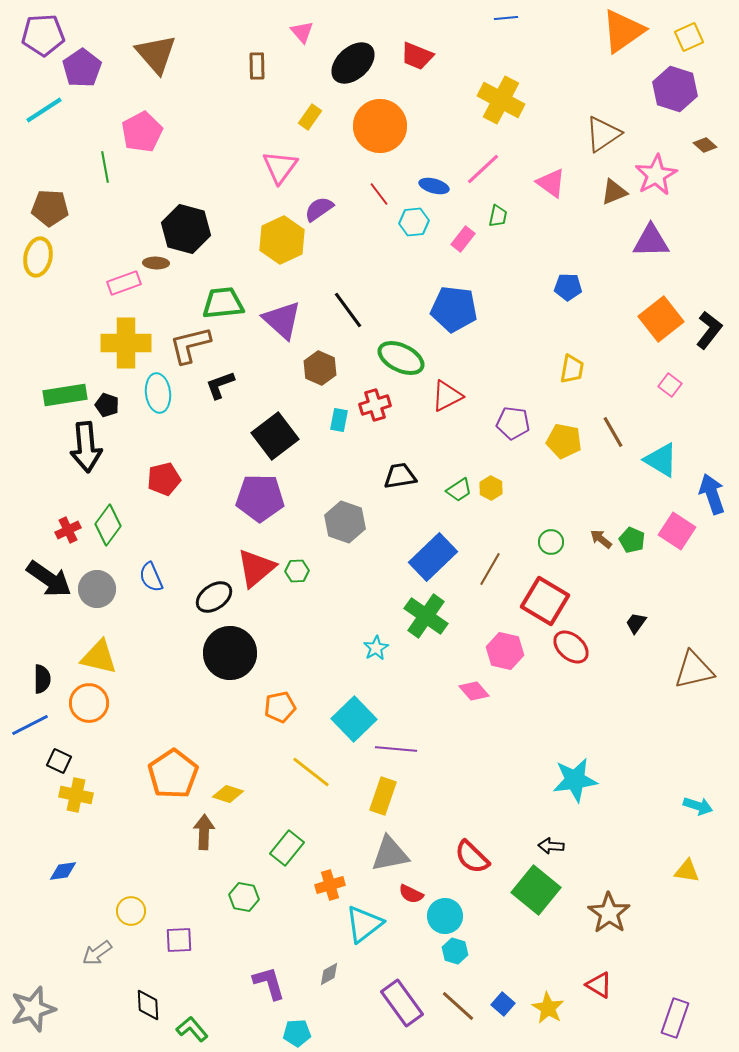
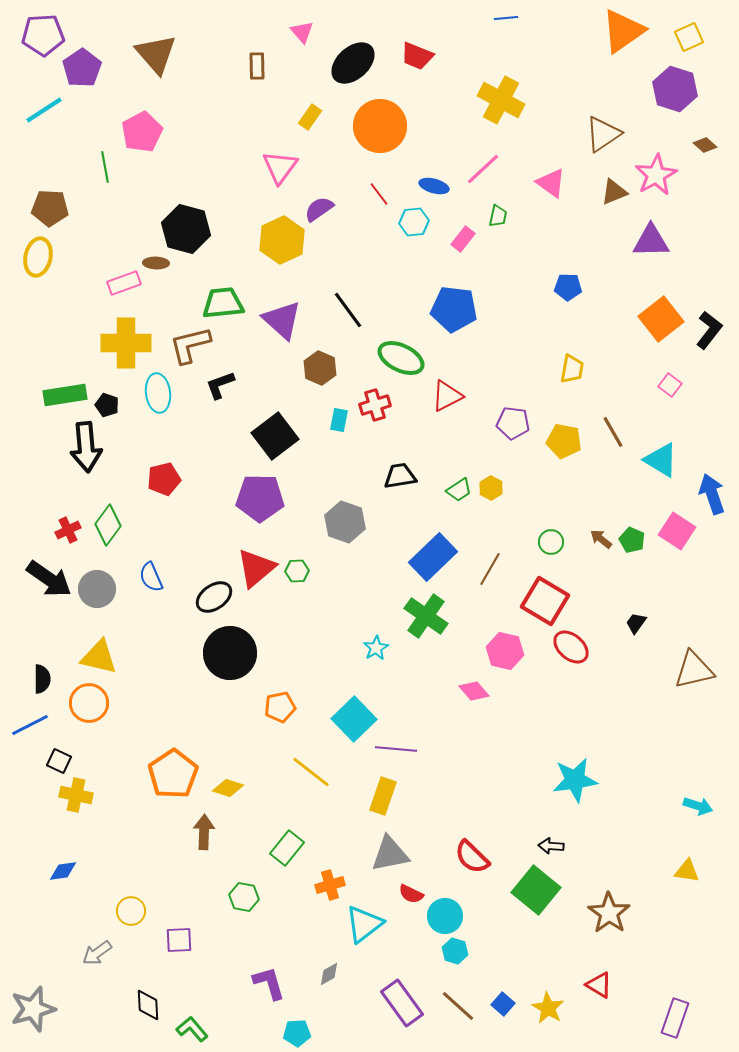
yellow diamond at (228, 794): moved 6 px up
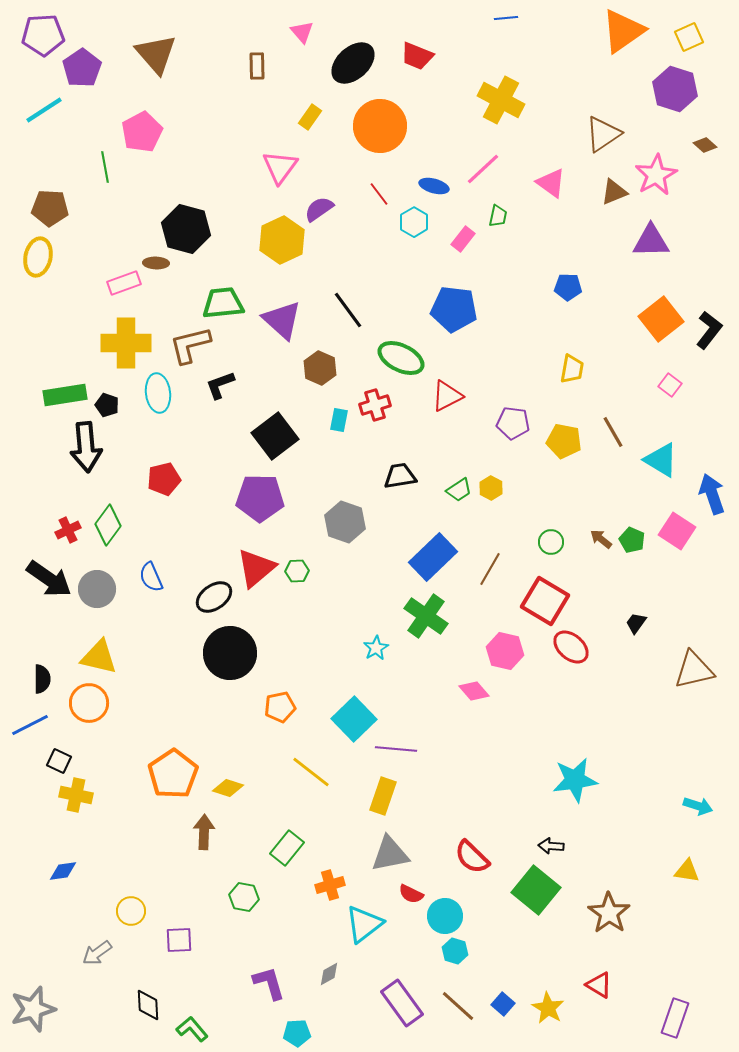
cyan hexagon at (414, 222): rotated 24 degrees counterclockwise
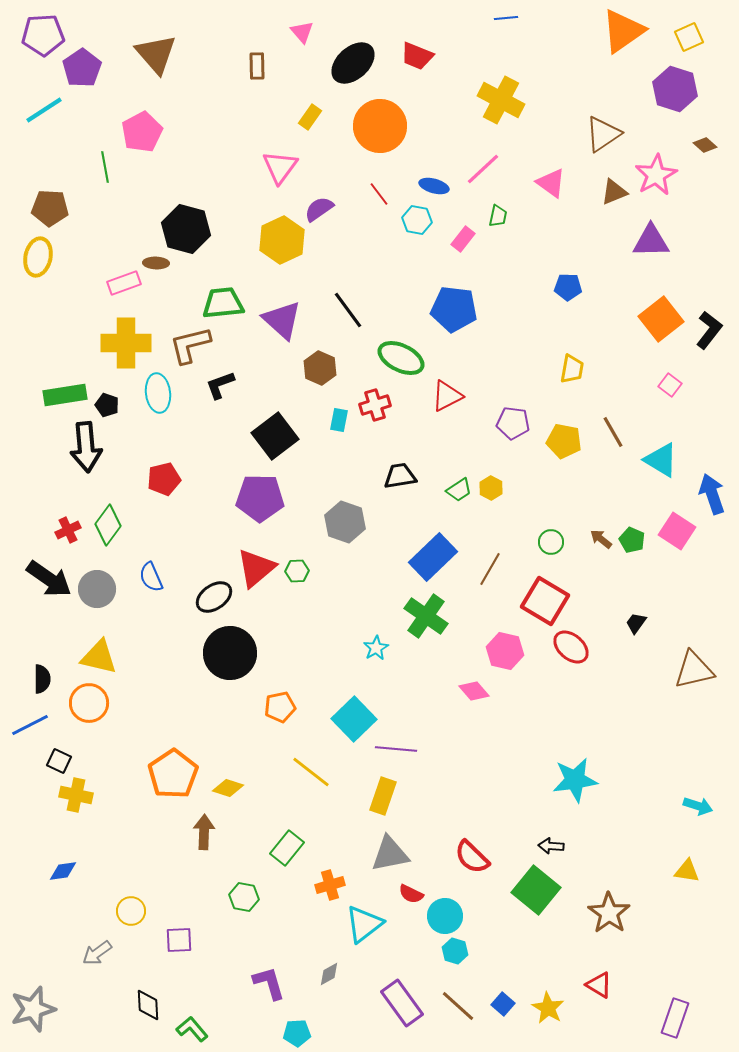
cyan hexagon at (414, 222): moved 3 px right, 2 px up; rotated 20 degrees counterclockwise
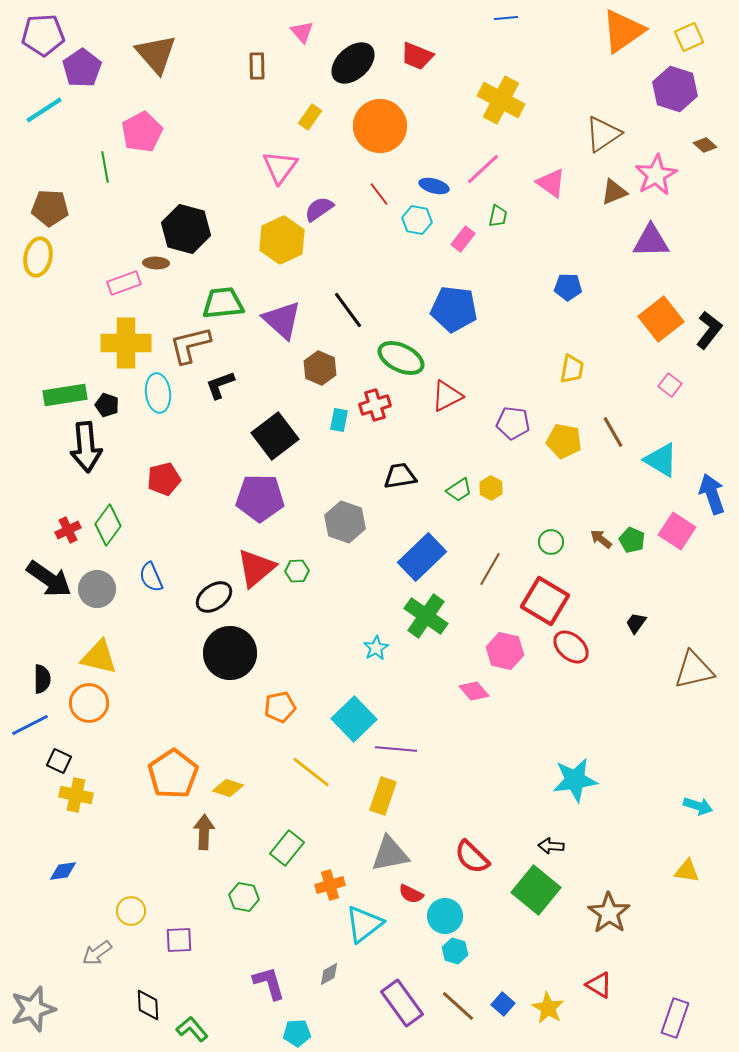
blue rectangle at (433, 557): moved 11 px left
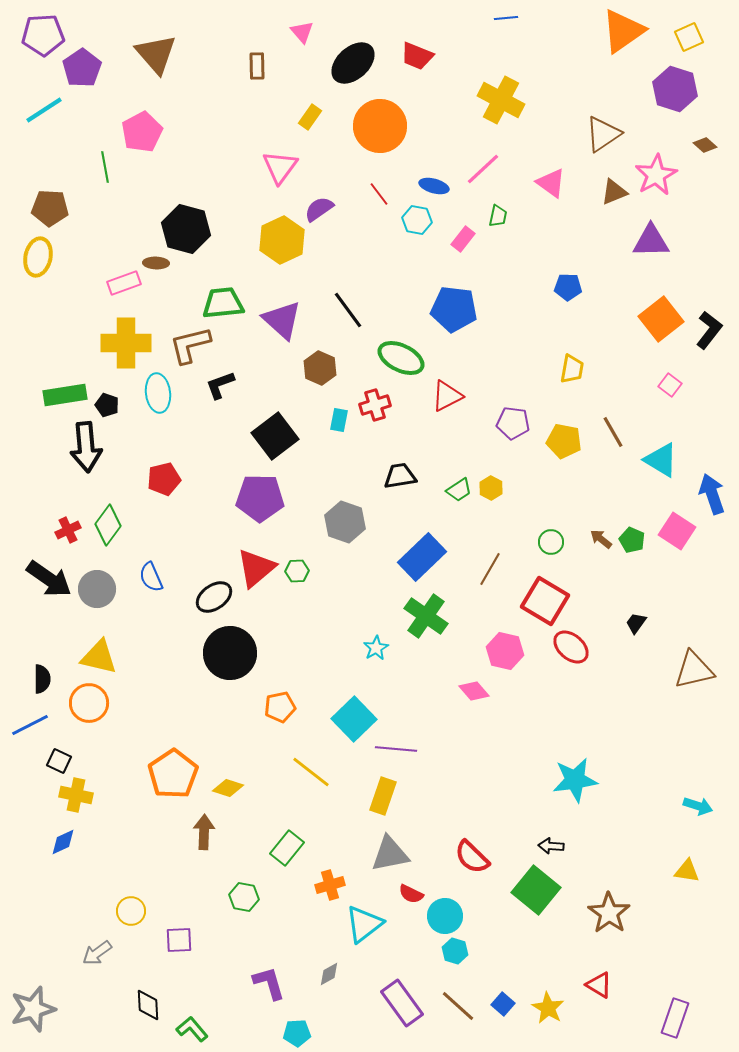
blue diamond at (63, 871): moved 29 px up; rotated 16 degrees counterclockwise
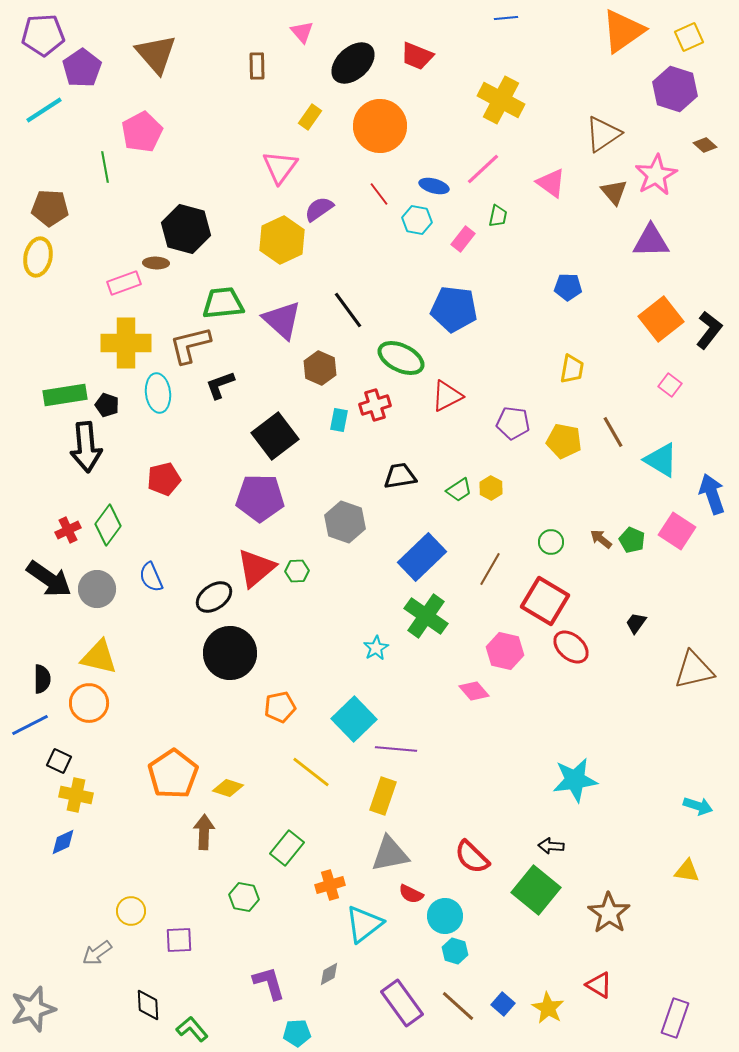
brown triangle at (614, 192): rotated 48 degrees counterclockwise
